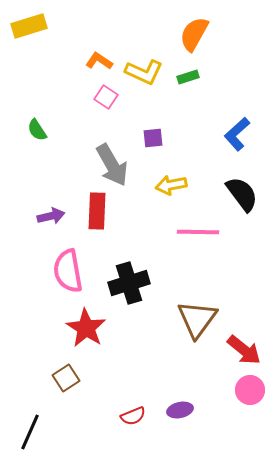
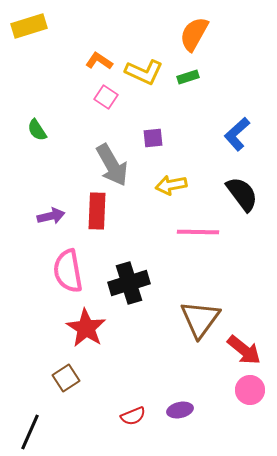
brown triangle: moved 3 px right
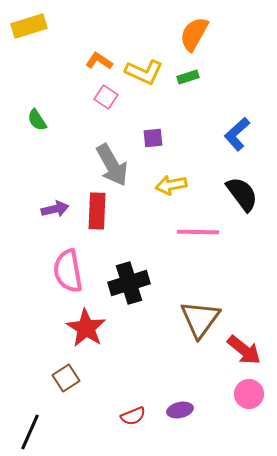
green semicircle: moved 10 px up
purple arrow: moved 4 px right, 7 px up
pink circle: moved 1 px left, 4 px down
